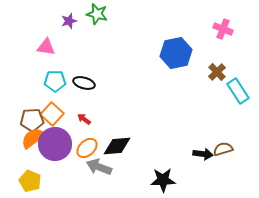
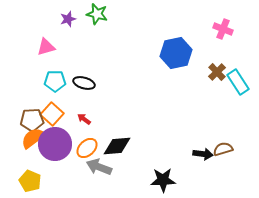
purple star: moved 1 px left, 2 px up
pink triangle: rotated 24 degrees counterclockwise
cyan rectangle: moved 9 px up
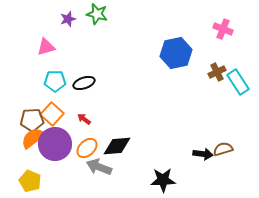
brown cross: rotated 18 degrees clockwise
black ellipse: rotated 35 degrees counterclockwise
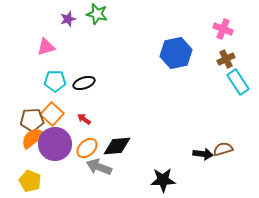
brown cross: moved 9 px right, 13 px up
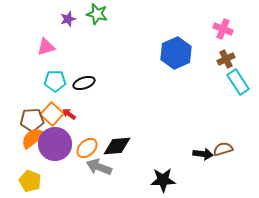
blue hexagon: rotated 12 degrees counterclockwise
red arrow: moved 15 px left, 5 px up
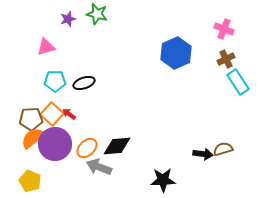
pink cross: moved 1 px right
brown pentagon: moved 1 px left, 1 px up
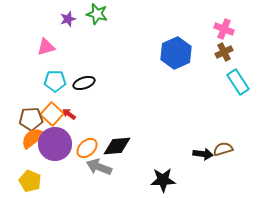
brown cross: moved 2 px left, 7 px up
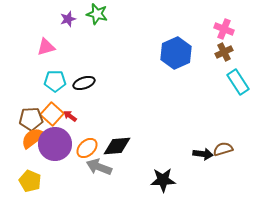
red arrow: moved 1 px right, 2 px down
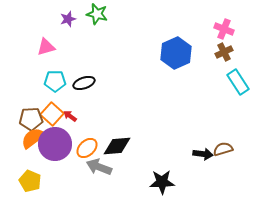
black star: moved 1 px left, 2 px down
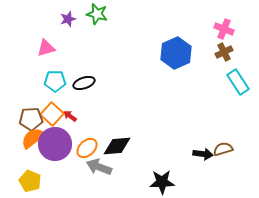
pink triangle: moved 1 px down
